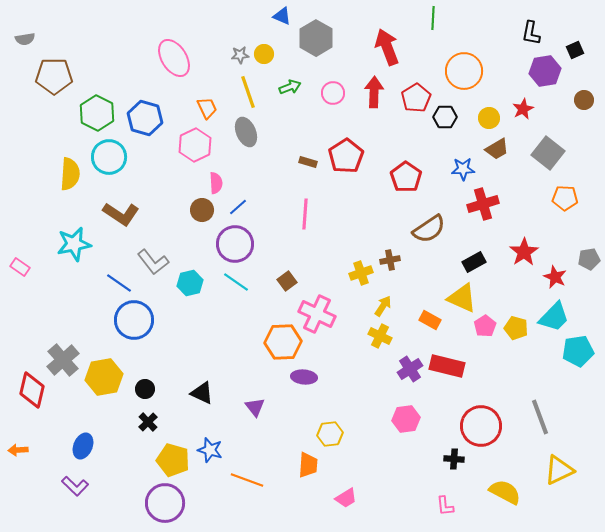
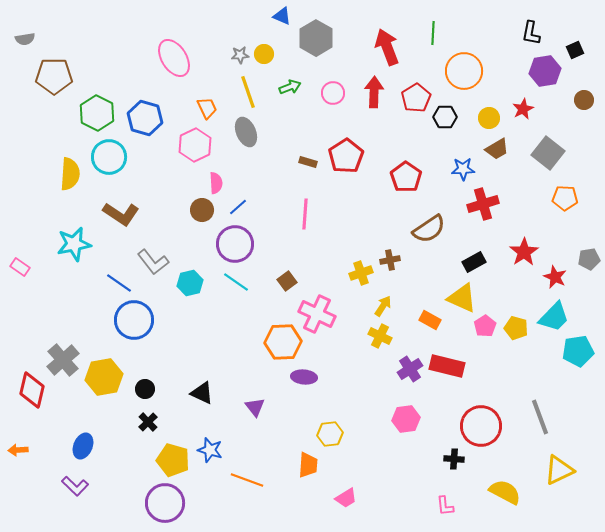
green line at (433, 18): moved 15 px down
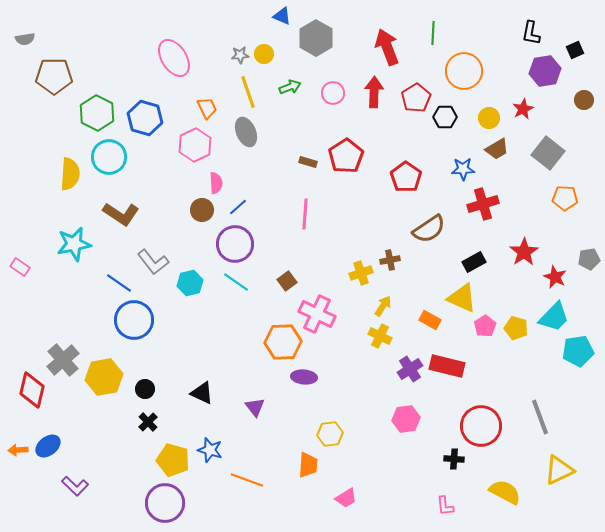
blue ellipse at (83, 446): moved 35 px left; rotated 30 degrees clockwise
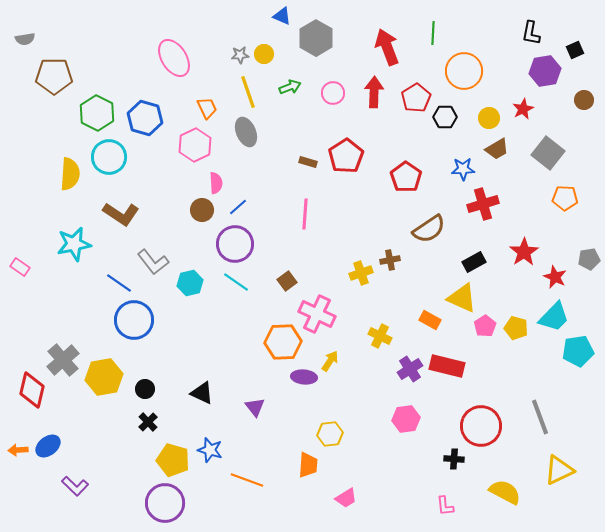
yellow arrow at (383, 306): moved 53 px left, 55 px down
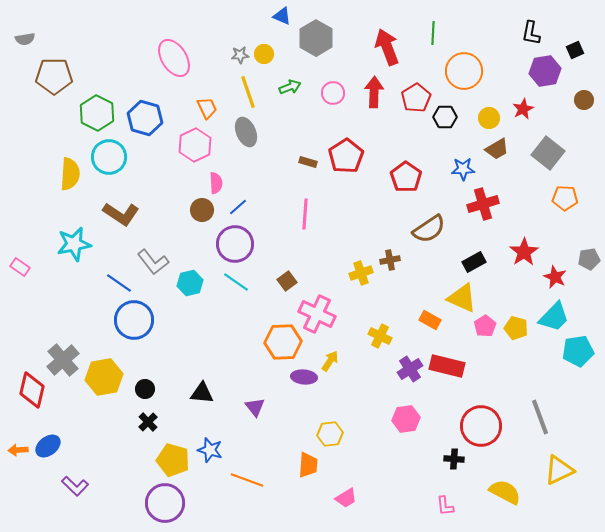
black triangle at (202, 393): rotated 20 degrees counterclockwise
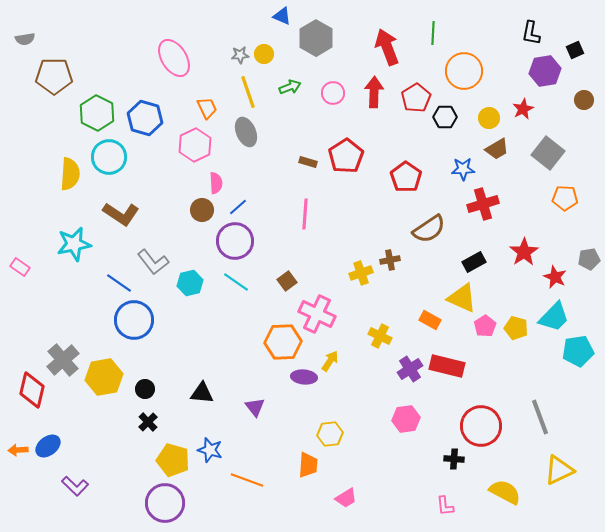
purple circle at (235, 244): moved 3 px up
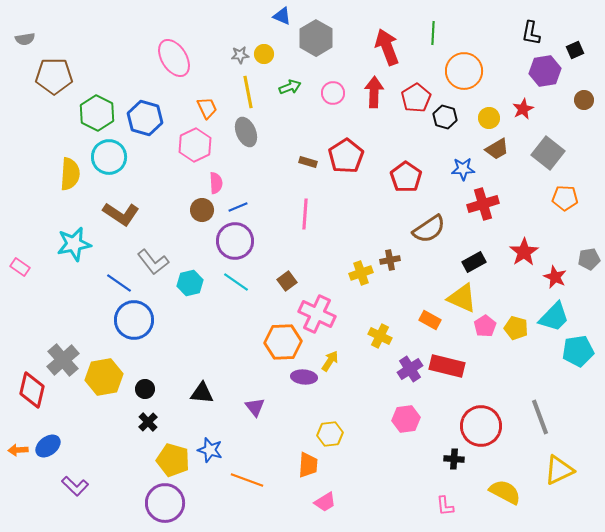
yellow line at (248, 92): rotated 8 degrees clockwise
black hexagon at (445, 117): rotated 15 degrees clockwise
blue line at (238, 207): rotated 18 degrees clockwise
pink trapezoid at (346, 498): moved 21 px left, 4 px down
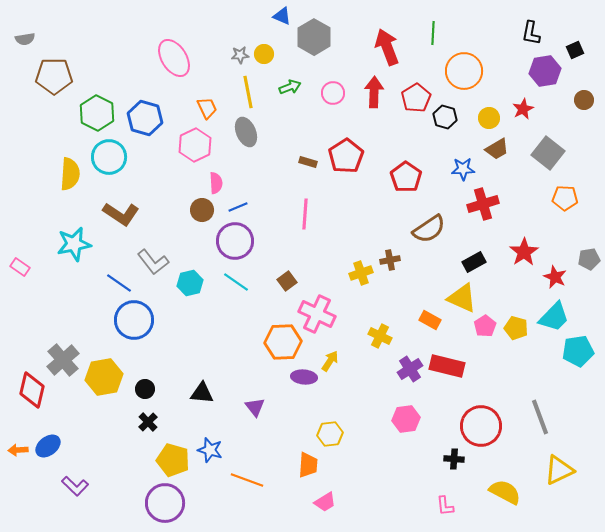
gray hexagon at (316, 38): moved 2 px left, 1 px up
